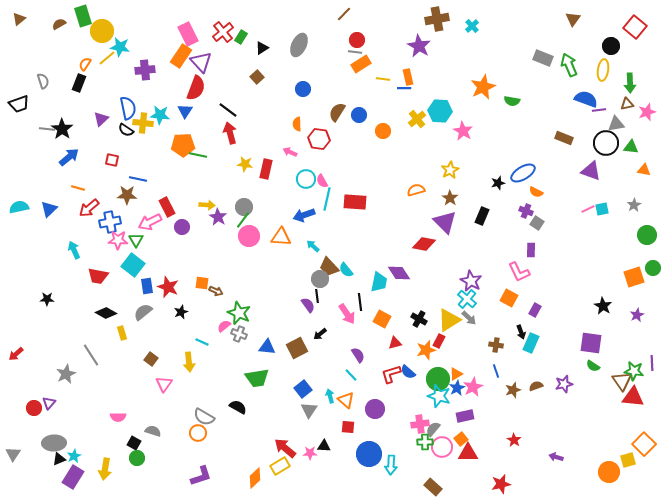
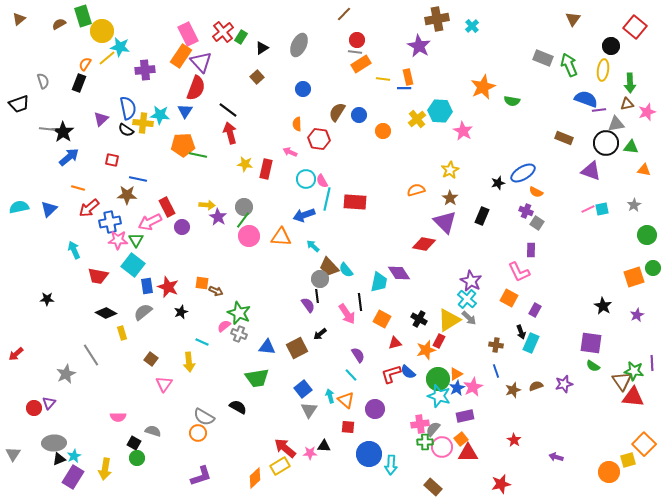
black star at (62, 129): moved 1 px right, 3 px down
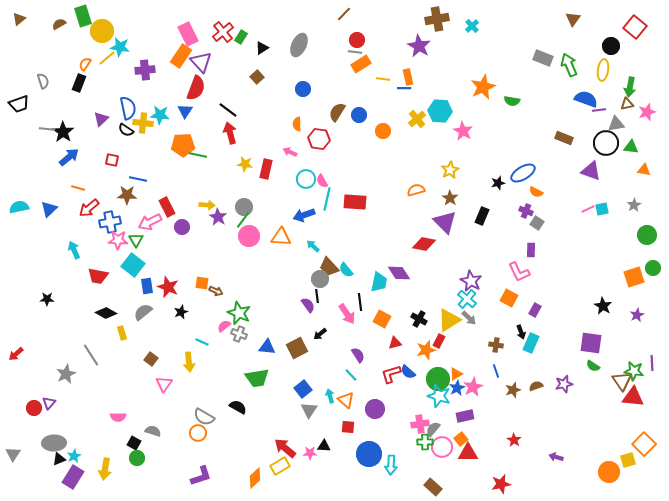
green arrow at (630, 83): moved 4 px down; rotated 12 degrees clockwise
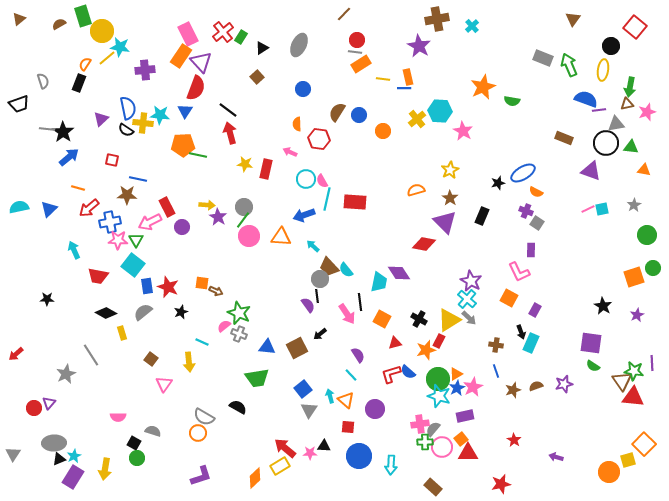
blue circle at (369, 454): moved 10 px left, 2 px down
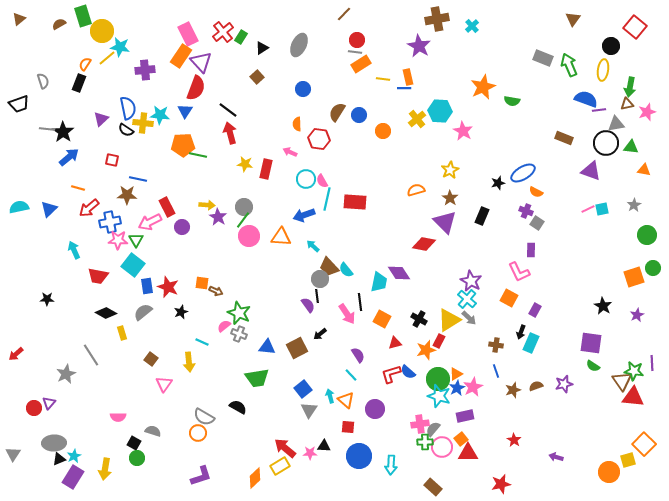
black arrow at (521, 332): rotated 40 degrees clockwise
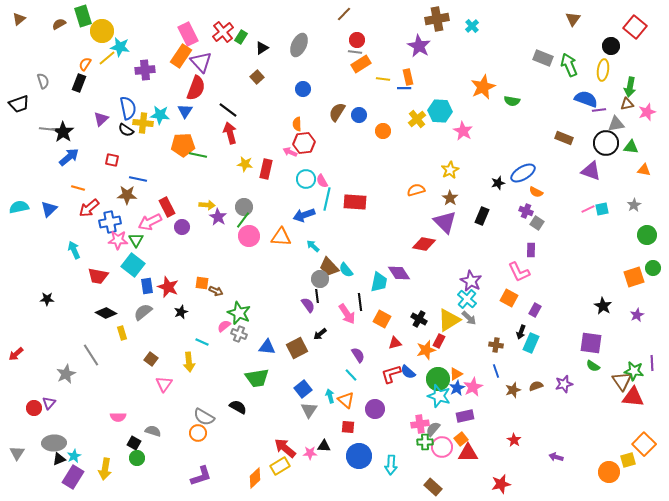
red hexagon at (319, 139): moved 15 px left, 4 px down; rotated 15 degrees counterclockwise
gray triangle at (13, 454): moved 4 px right, 1 px up
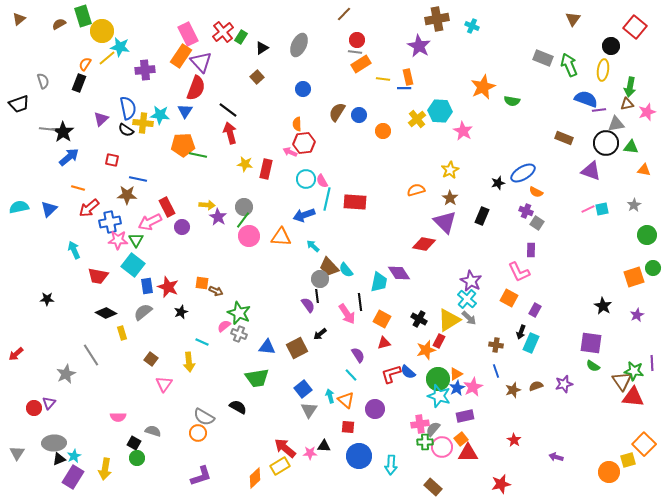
cyan cross at (472, 26): rotated 24 degrees counterclockwise
red triangle at (395, 343): moved 11 px left
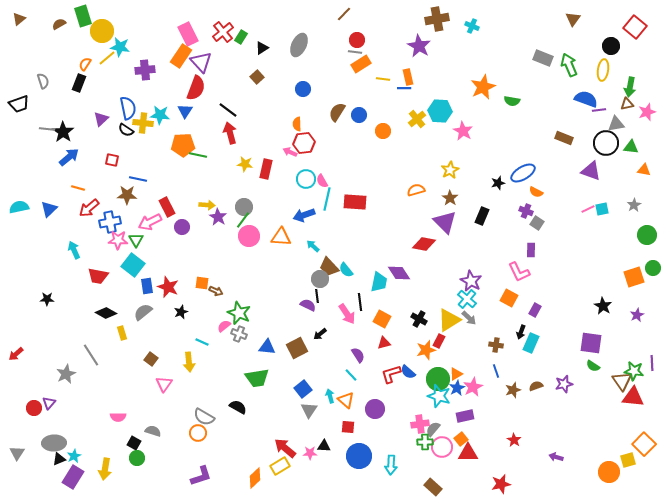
purple semicircle at (308, 305): rotated 28 degrees counterclockwise
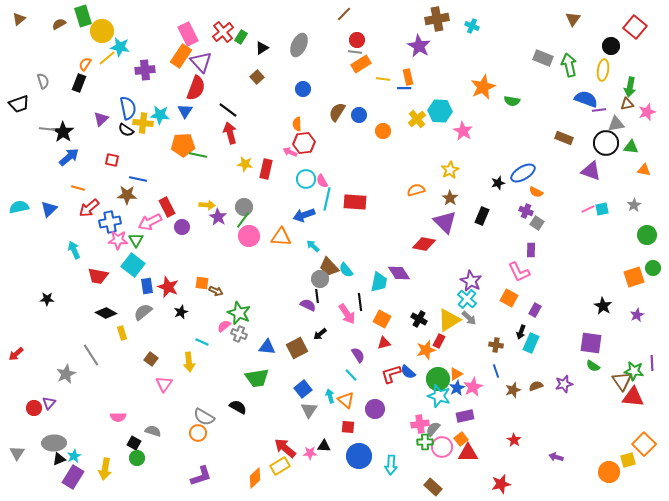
green arrow at (569, 65): rotated 10 degrees clockwise
